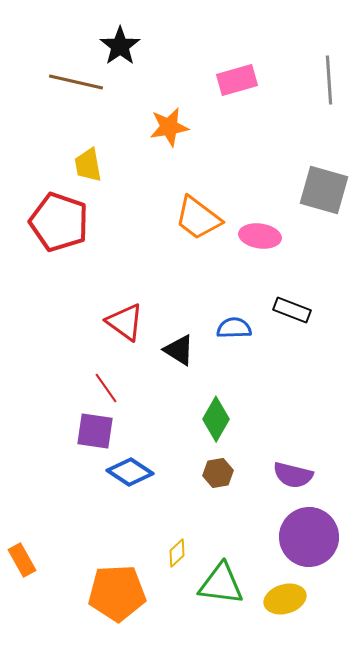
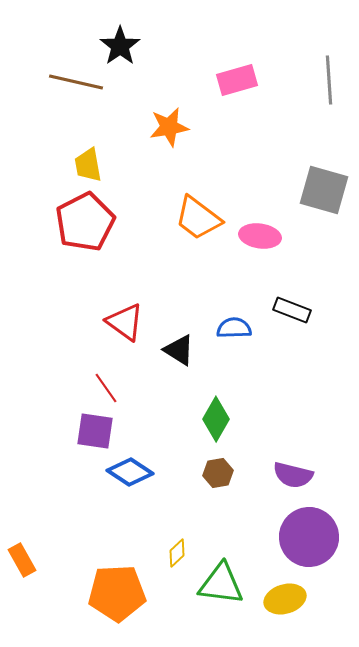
red pentagon: moved 26 px right; rotated 26 degrees clockwise
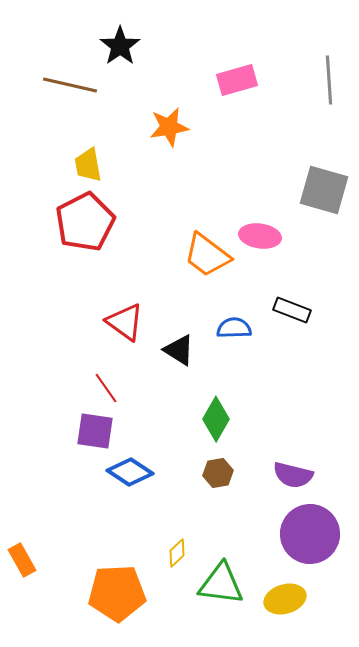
brown line: moved 6 px left, 3 px down
orange trapezoid: moved 9 px right, 37 px down
purple circle: moved 1 px right, 3 px up
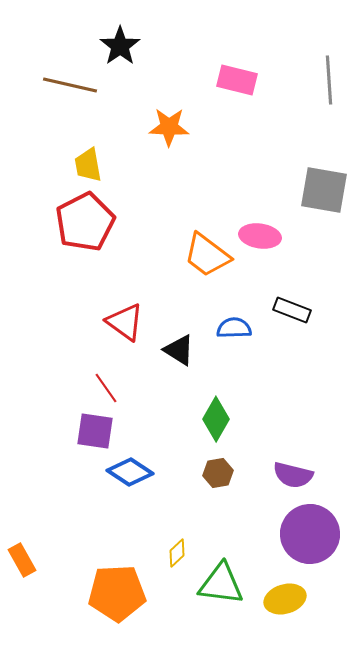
pink rectangle: rotated 30 degrees clockwise
orange star: rotated 12 degrees clockwise
gray square: rotated 6 degrees counterclockwise
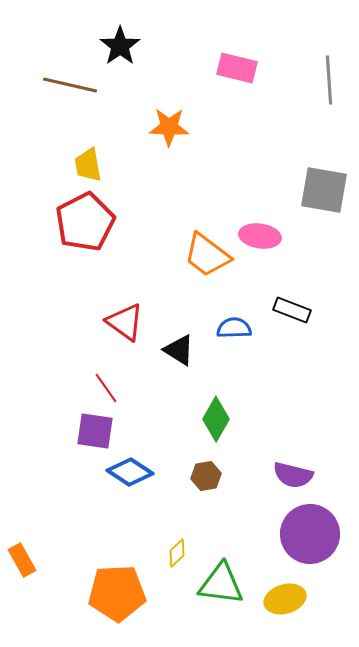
pink rectangle: moved 12 px up
brown hexagon: moved 12 px left, 3 px down
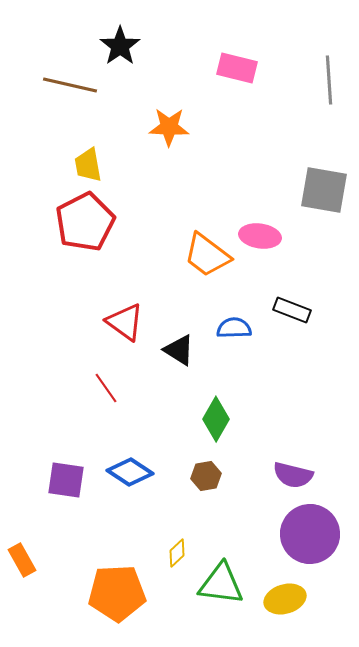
purple square: moved 29 px left, 49 px down
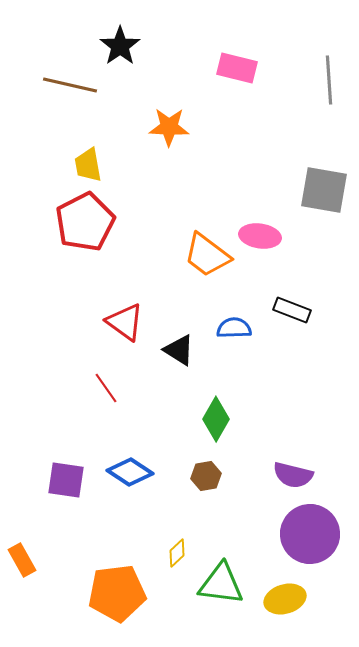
orange pentagon: rotated 4 degrees counterclockwise
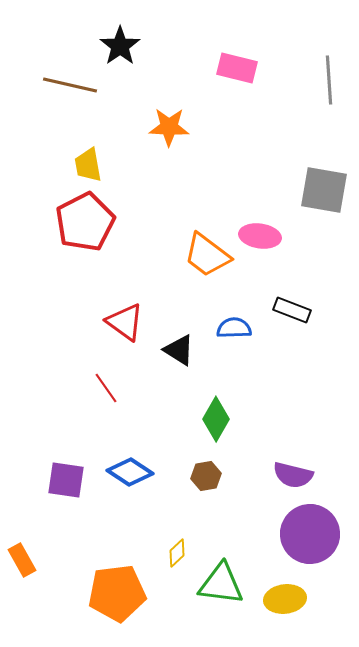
yellow ellipse: rotated 9 degrees clockwise
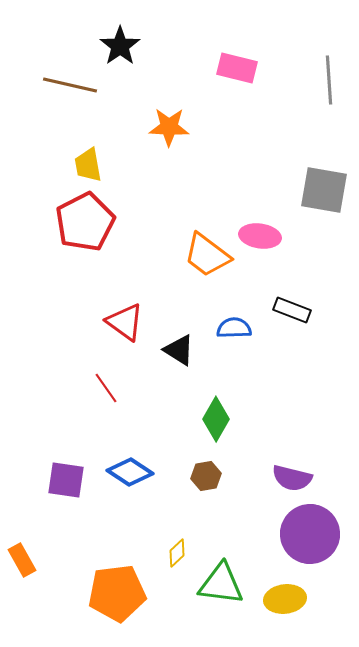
purple semicircle: moved 1 px left, 3 px down
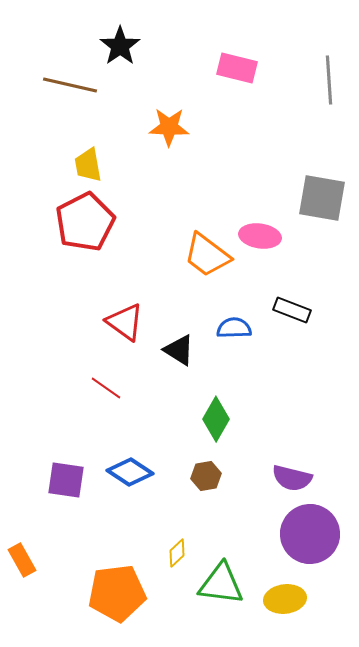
gray square: moved 2 px left, 8 px down
red line: rotated 20 degrees counterclockwise
